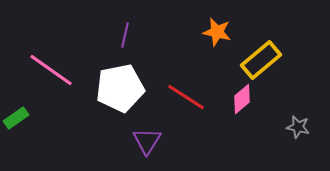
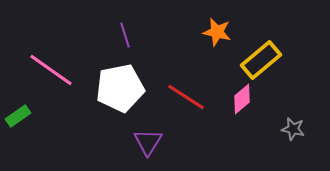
purple line: rotated 30 degrees counterclockwise
green rectangle: moved 2 px right, 2 px up
gray star: moved 5 px left, 2 px down
purple triangle: moved 1 px right, 1 px down
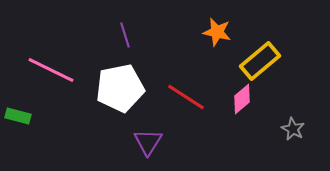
yellow rectangle: moved 1 px left, 1 px down
pink line: rotated 9 degrees counterclockwise
green rectangle: rotated 50 degrees clockwise
gray star: rotated 15 degrees clockwise
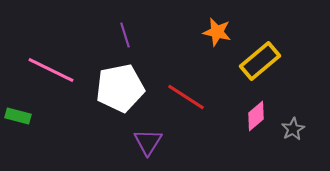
pink diamond: moved 14 px right, 17 px down
gray star: rotated 15 degrees clockwise
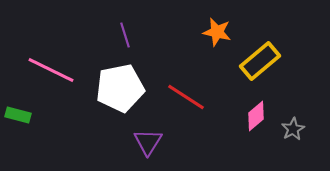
green rectangle: moved 1 px up
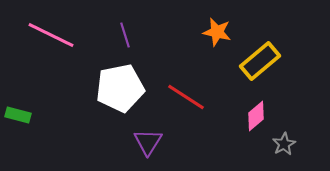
pink line: moved 35 px up
gray star: moved 9 px left, 15 px down
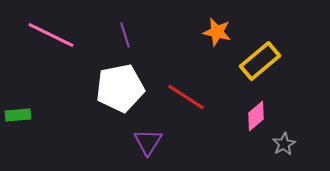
green rectangle: rotated 20 degrees counterclockwise
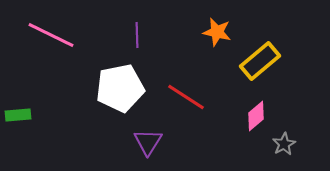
purple line: moved 12 px right; rotated 15 degrees clockwise
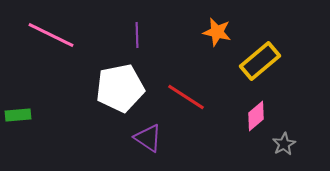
purple triangle: moved 4 px up; rotated 28 degrees counterclockwise
